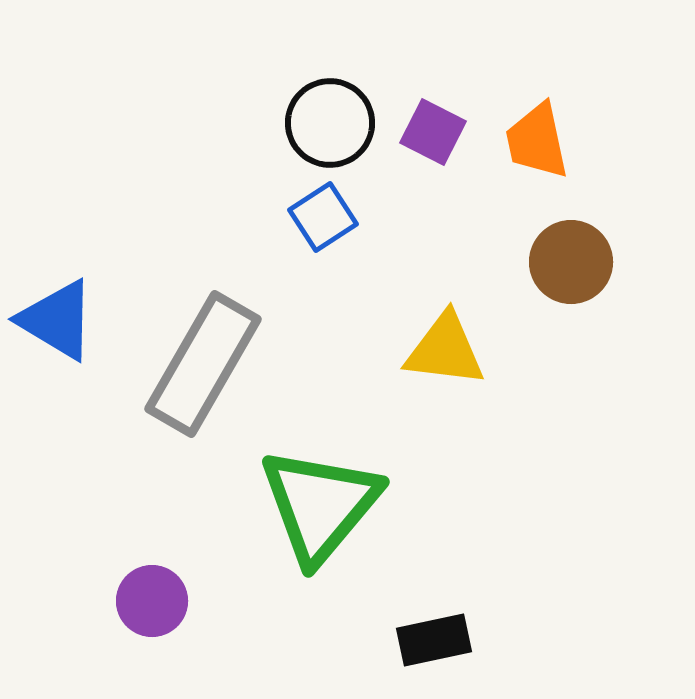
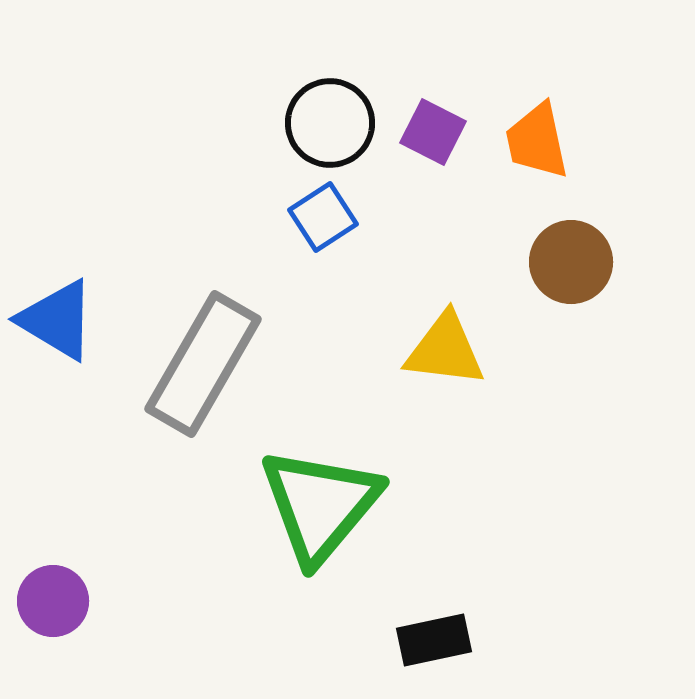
purple circle: moved 99 px left
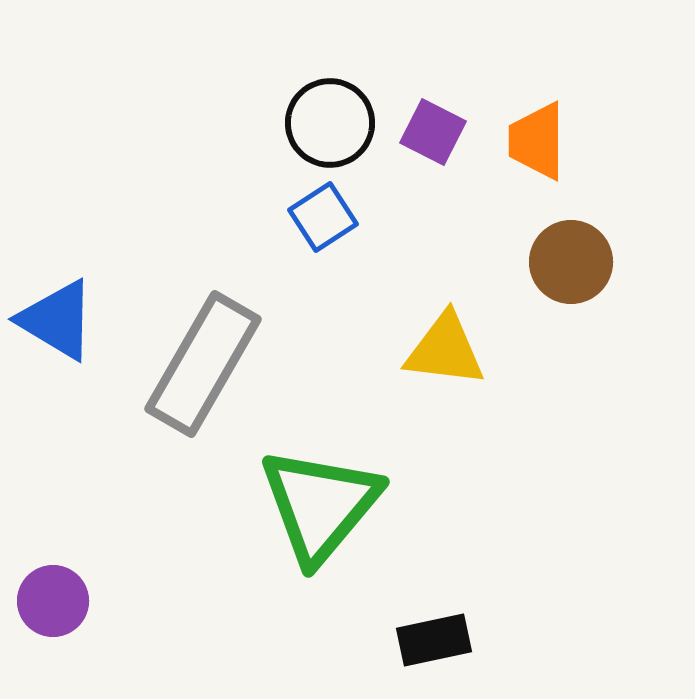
orange trapezoid: rotated 12 degrees clockwise
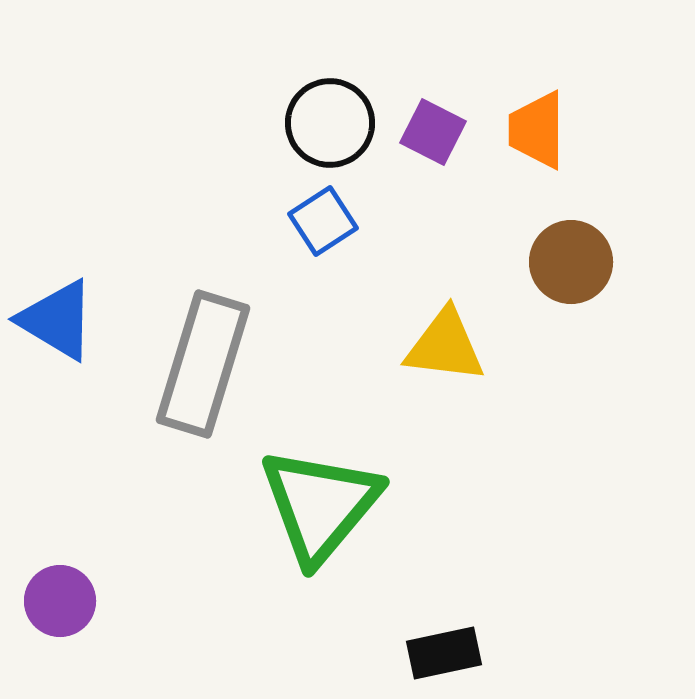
orange trapezoid: moved 11 px up
blue square: moved 4 px down
yellow triangle: moved 4 px up
gray rectangle: rotated 13 degrees counterclockwise
purple circle: moved 7 px right
black rectangle: moved 10 px right, 13 px down
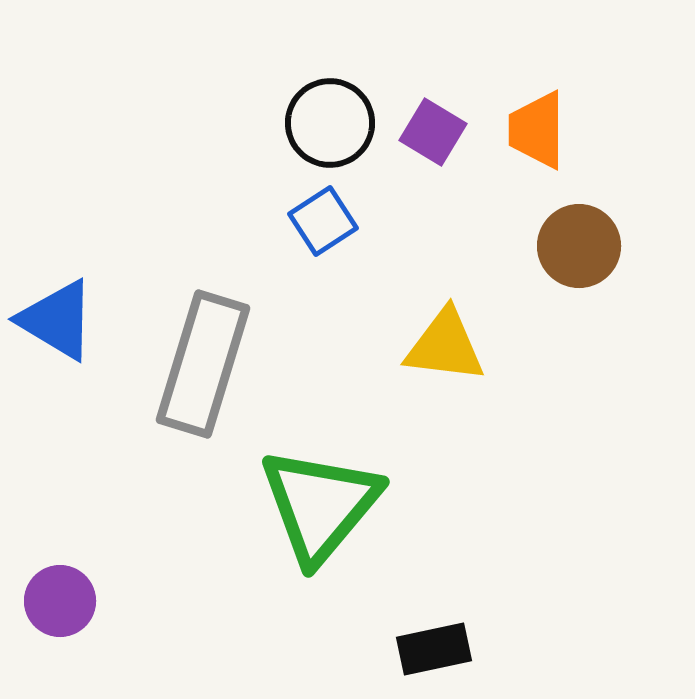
purple square: rotated 4 degrees clockwise
brown circle: moved 8 px right, 16 px up
black rectangle: moved 10 px left, 4 px up
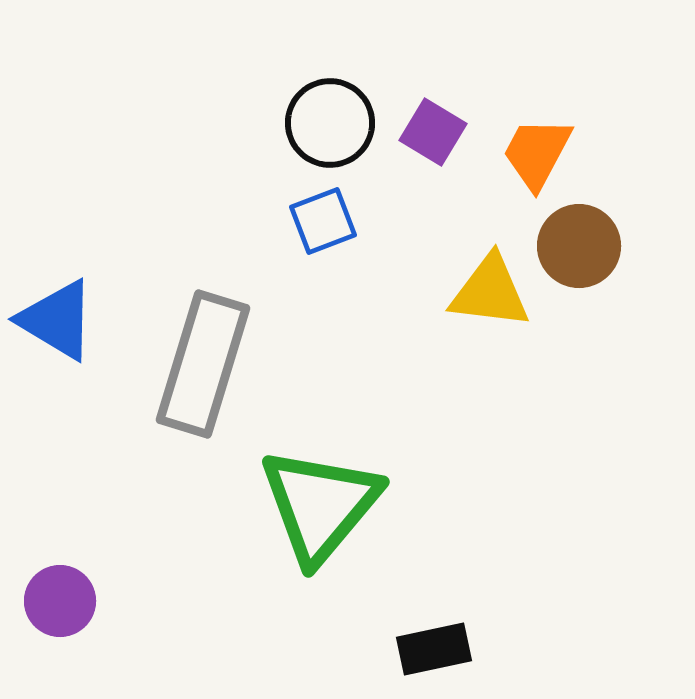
orange trapezoid: moved 23 px down; rotated 28 degrees clockwise
blue square: rotated 12 degrees clockwise
yellow triangle: moved 45 px right, 54 px up
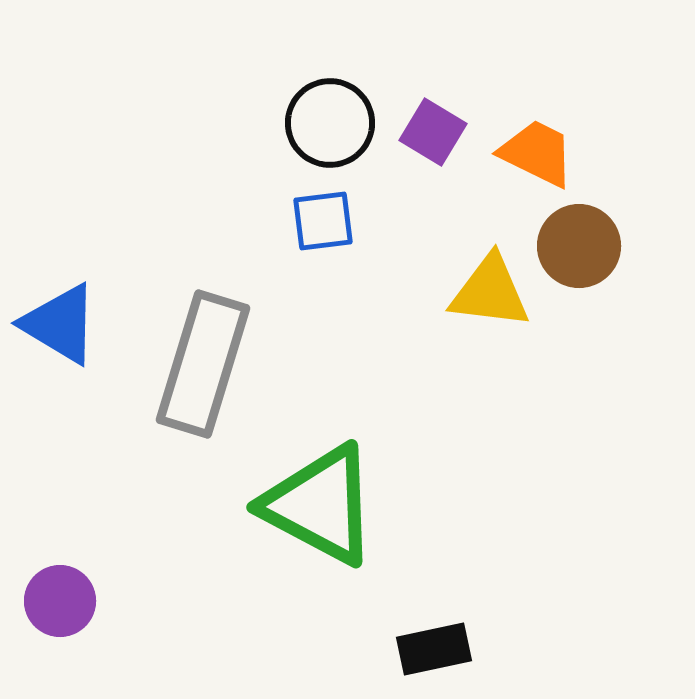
orange trapezoid: rotated 88 degrees clockwise
blue square: rotated 14 degrees clockwise
blue triangle: moved 3 px right, 4 px down
green triangle: rotated 42 degrees counterclockwise
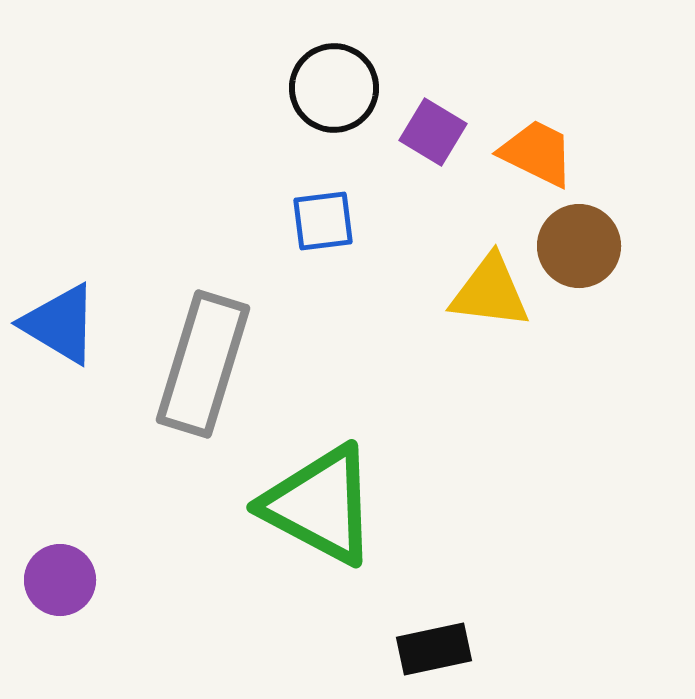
black circle: moved 4 px right, 35 px up
purple circle: moved 21 px up
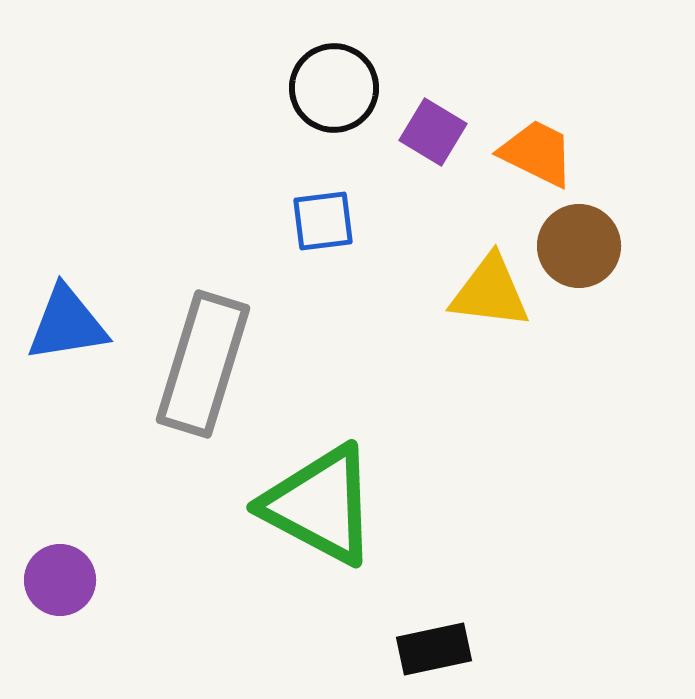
blue triangle: moved 7 px right; rotated 40 degrees counterclockwise
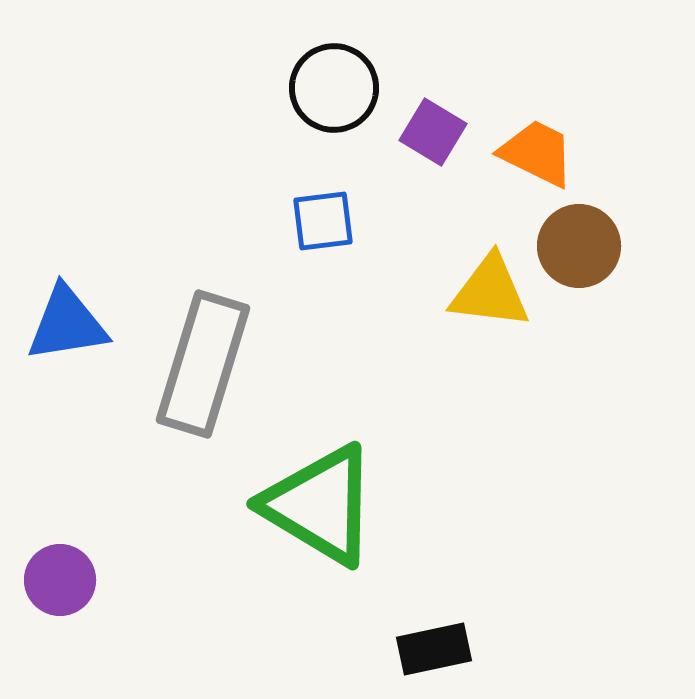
green triangle: rotated 3 degrees clockwise
